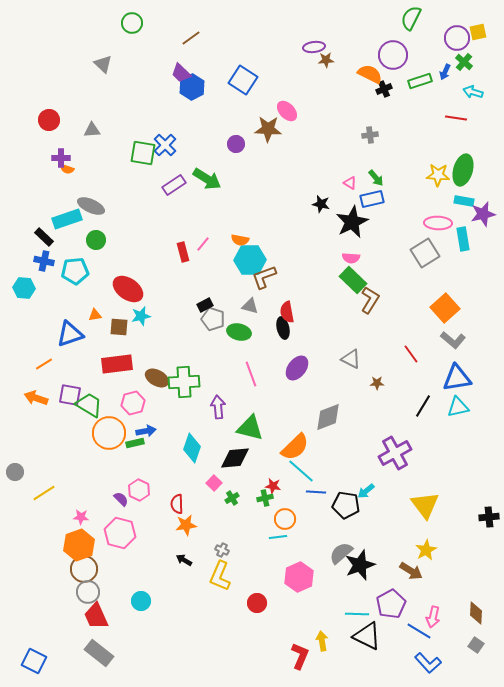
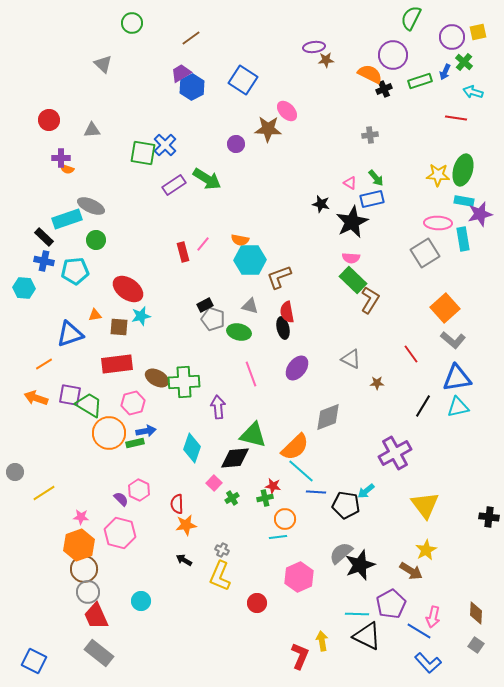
purple circle at (457, 38): moved 5 px left, 1 px up
purple trapezoid at (181, 73): rotated 105 degrees clockwise
purple star at (483, 214): moved 3 px left
brown L-shape at (264, 277): moved 15 px right
green triangle at (250, 428): moved 3 px right, 7 px down
black cross at (489, 517): rotated 12 degrees clockwise
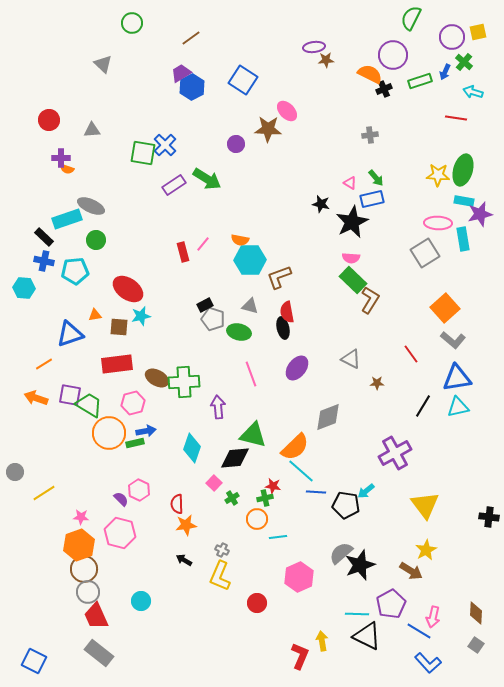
orange circle at (285, 519): moved 28 px left
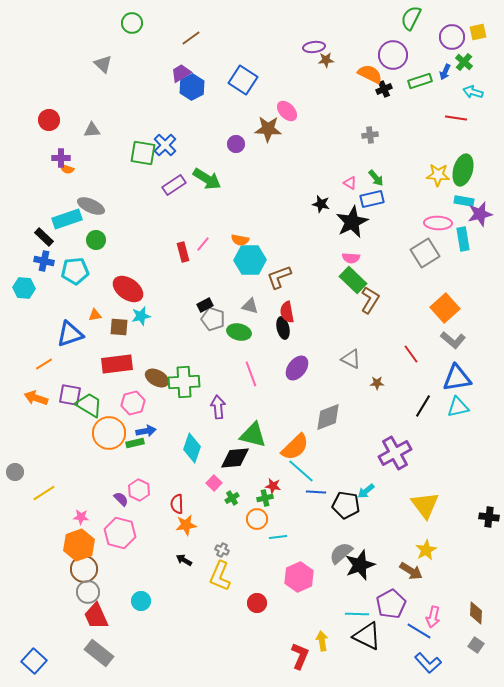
blue square at (34, 661): rotated 15 degrees clockwise
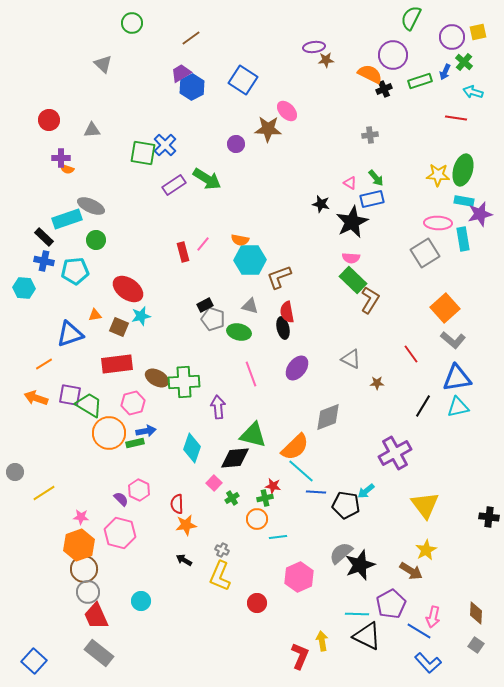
brown square at (119, 327): rotated 18 degrees clockwise
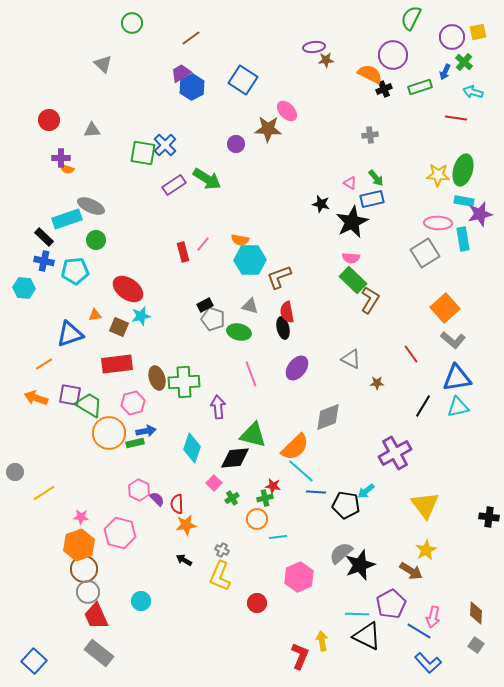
green rectangle at (420, 81): moved 6 px down
brown ellipse at (157, 378): rotated 45 degrees clockwise
purple semicircle at (121, 499): moved 36 px right
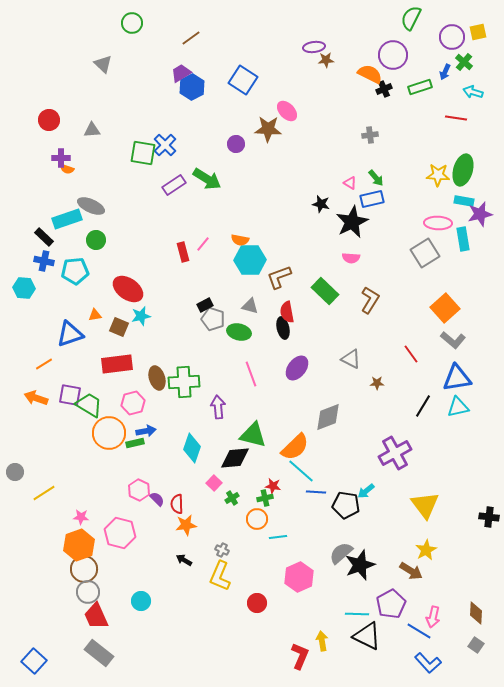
green rectangle at (353, 280): moved 28 px left, 11 px down
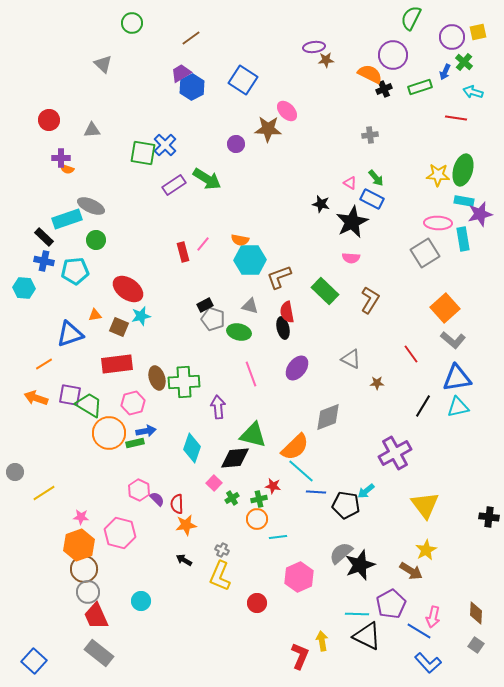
blue rectangle at (372, 199): rotated 40 degrees clockwise
green cross at (265, 498): moved 6 px left, 1 px down
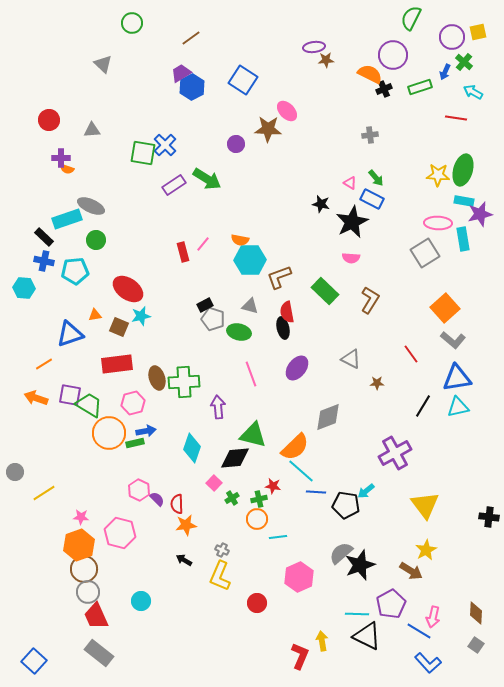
cyan arrow at (473, 92): rotated 12 degrees clockwise
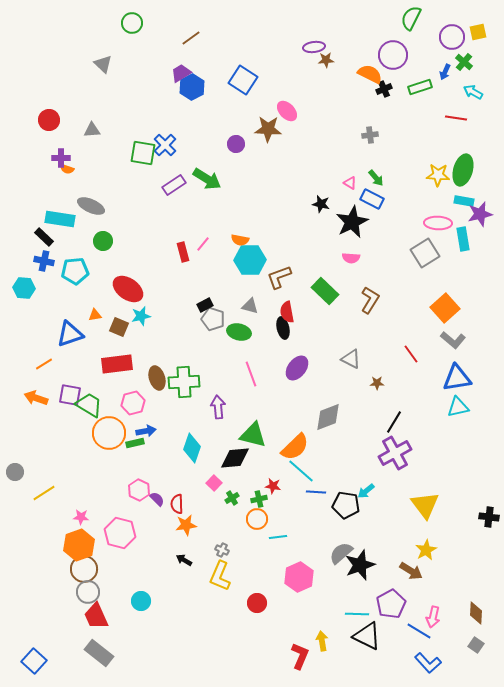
cyan rectangle at (67, 219): moved 7 px left; rotated 28 degrees clockwise
green circle at (96, 240): moved 7 px right, 1 px down
black line at (423, 406): moved 29 px left, 16 px down
